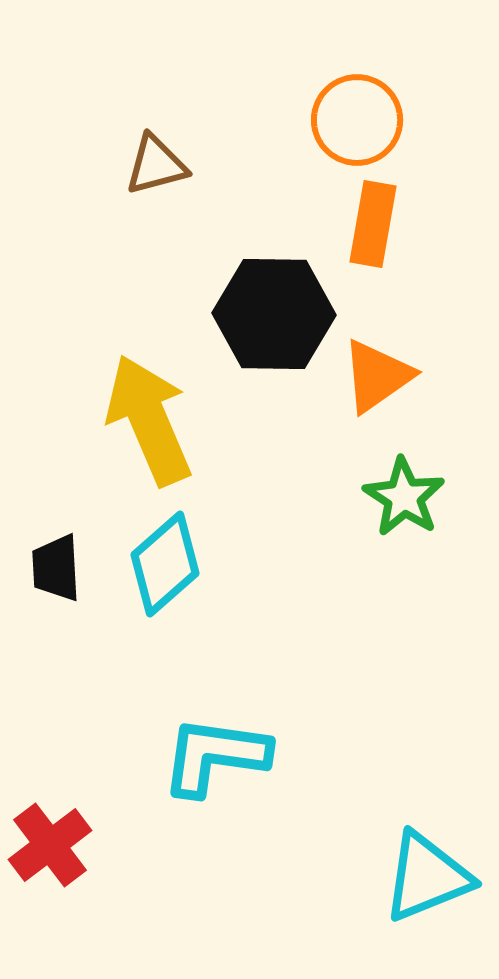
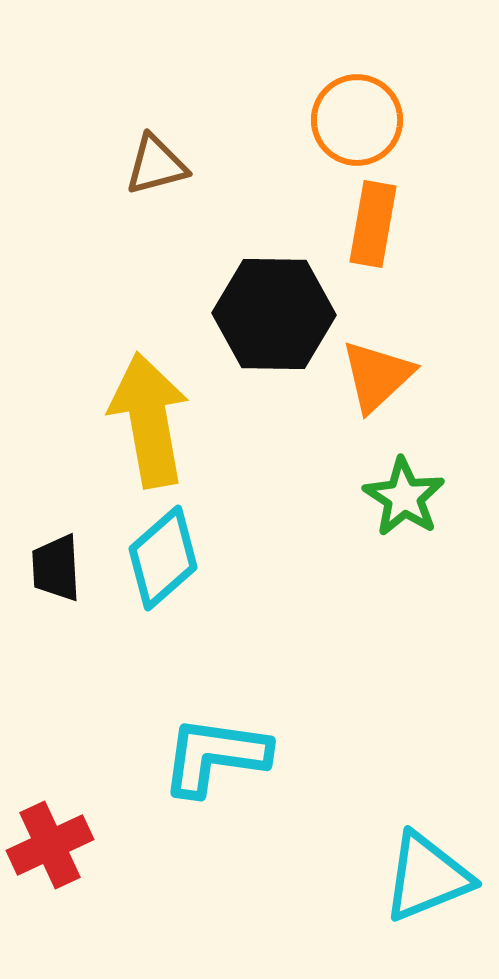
orange triangle: rotated 8 degrees counterclockwise
yellow arrow: rotated 13 degrees clockwise
cyan diamond: moved 2 px left, 6 px up
red cross: rotated 12 degrees clockwise
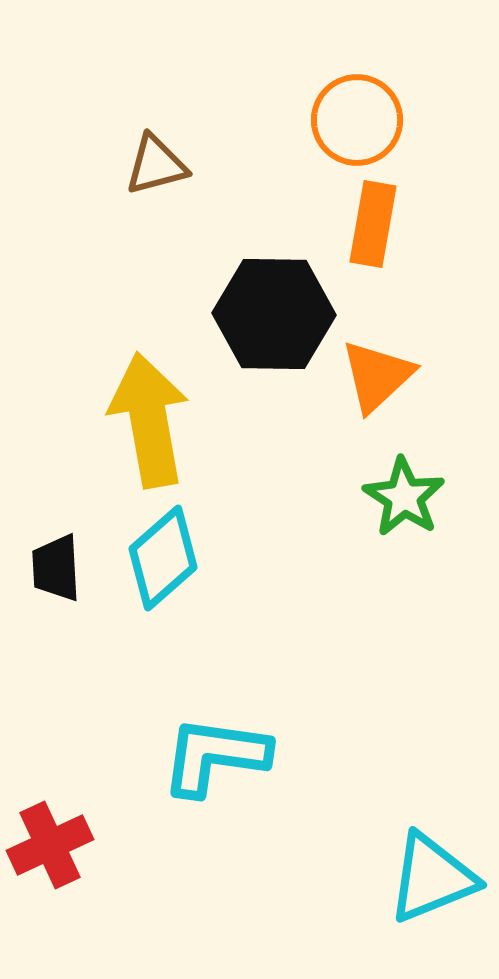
cyan triangle: moved 5 px right, 1 px down
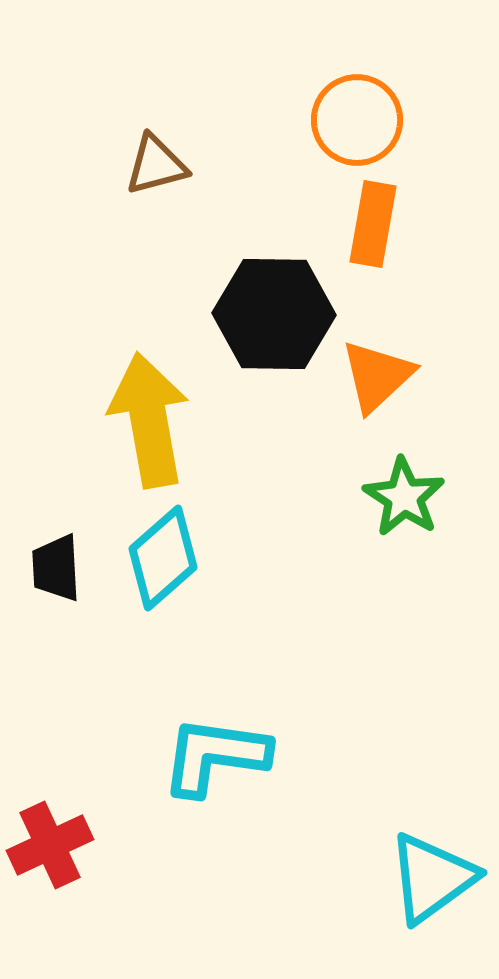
cyan triangle: rotated 14 degrees counterclockwise
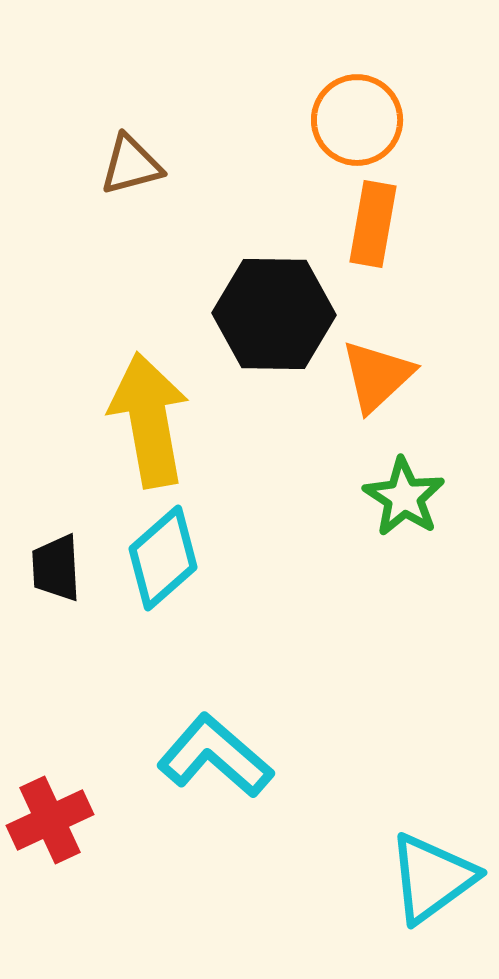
brown triangle: moved 25 px left
cyan L-shape: rotated 33 degrees clockwise
red cross: moved 25 px up
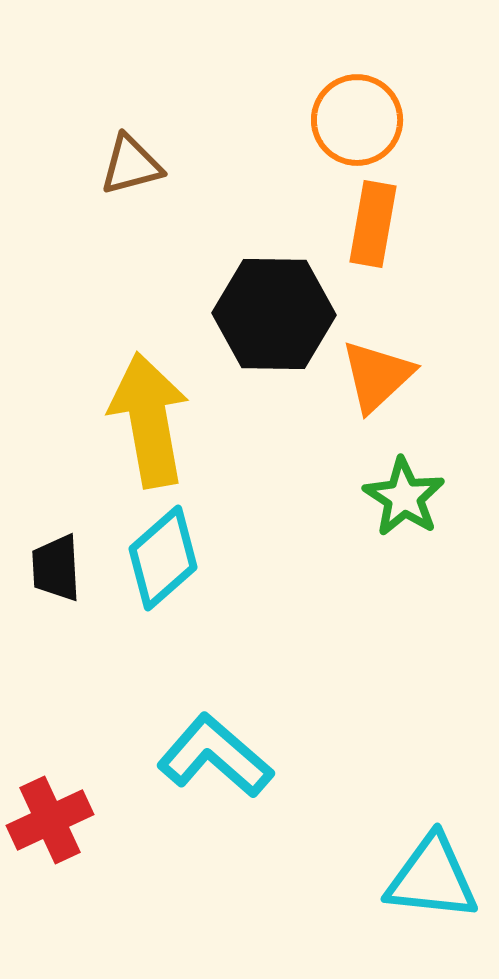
cyan triangle: rotated 42 degrees clockwise
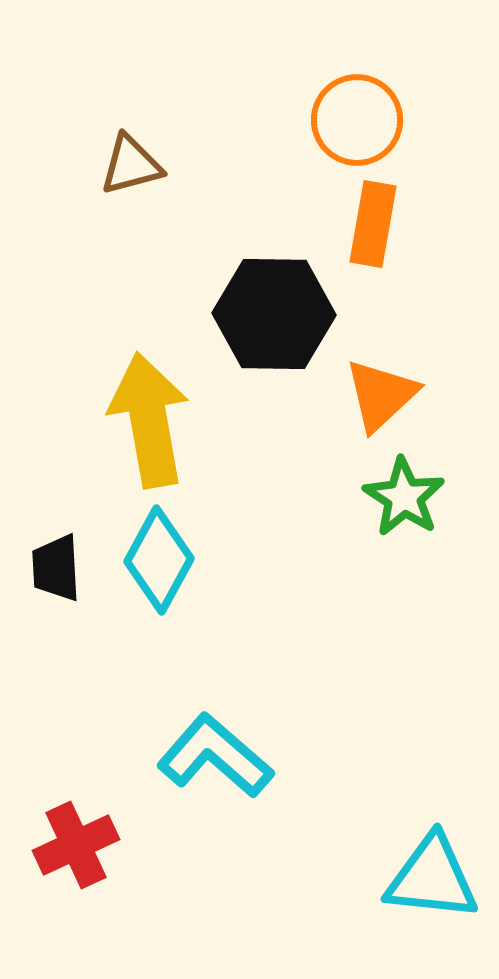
orange triangle: moved 4 px right, 19 px down
cyan diamond: moved 4 px left, 2 px down; rotated 20 degrees counterclockwise
red cross: moved 26 px right, 25 px down
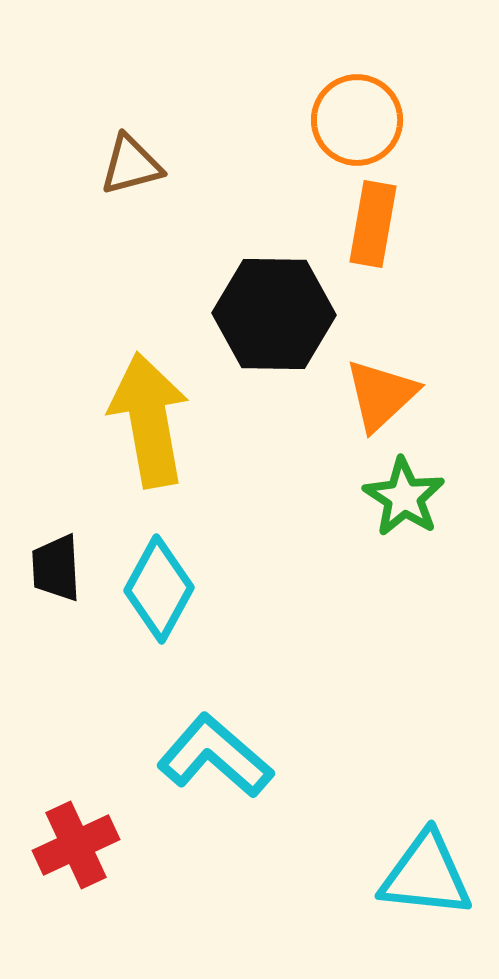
cyan diamond: moved 29 px down
cyan triangle: moved 6 px left, 3 px up
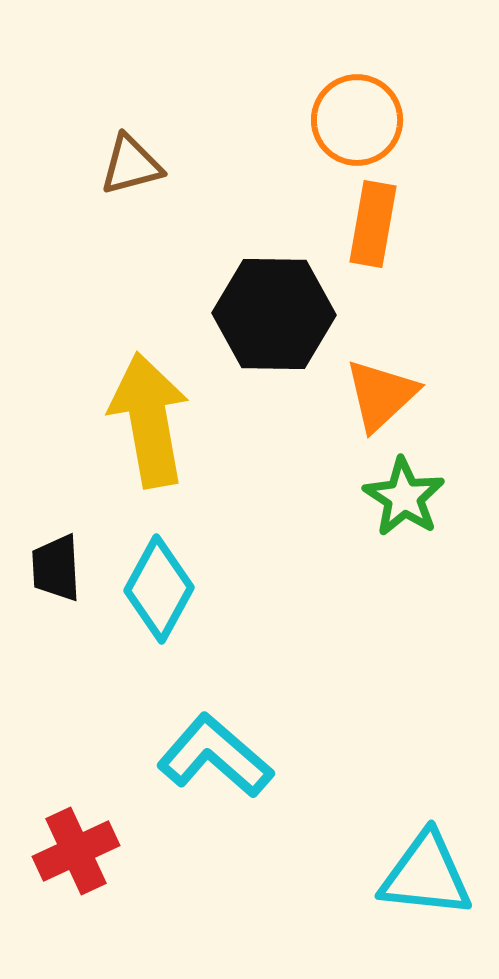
red cross: moved 6 px down
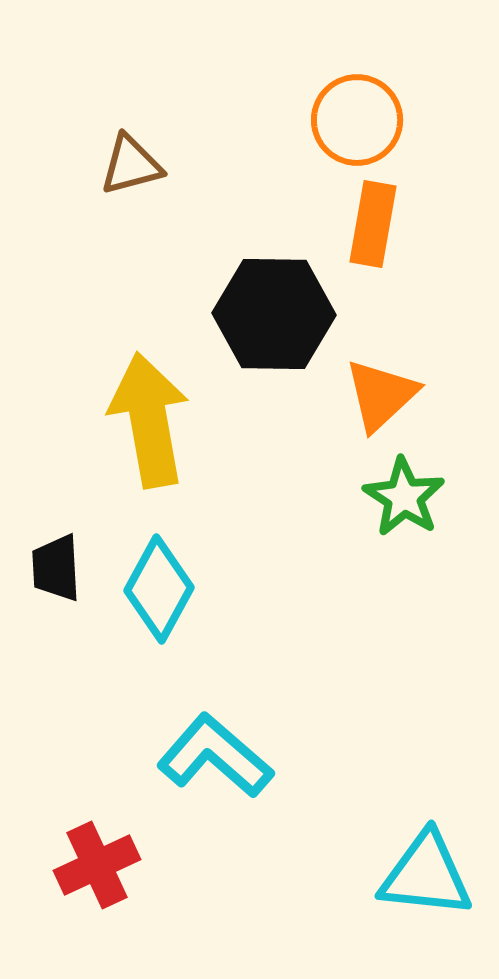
red cross: moved 21 px right, 14 px down
